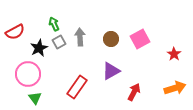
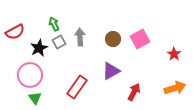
brown circle: moved 2 px right
pink circle: moved 2 px right, 1 px down
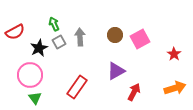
brown circle: moved 2 px right, 4 px up
purple triangle: moved 5 px right
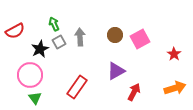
red semicircle: moved 1 px up
black star: moved 1 px right, 1 px down
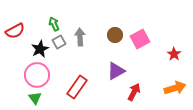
pink circle: moved 7 px right
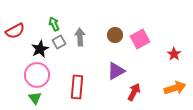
red rectangle: rotated 30 degrees counterclockwise
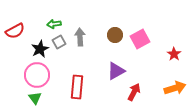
green arrow: rotated 72 degrees counterclockwise
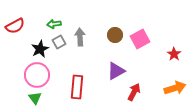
red semicircle: moved 5 px up
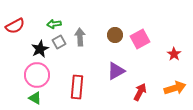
red arrow: moved 6 px right
green triangle: rotated 24 degrees counterclockwise
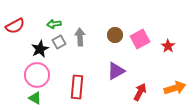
red star: moved 6 px left, 8 px up
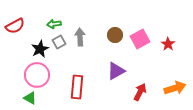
red star: moved 2 px up
green triangle: moved 5 px left
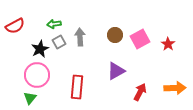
orange arrow: rotated 15 degrees clockwise
green triangle: rotated 40 degrees clockwise
